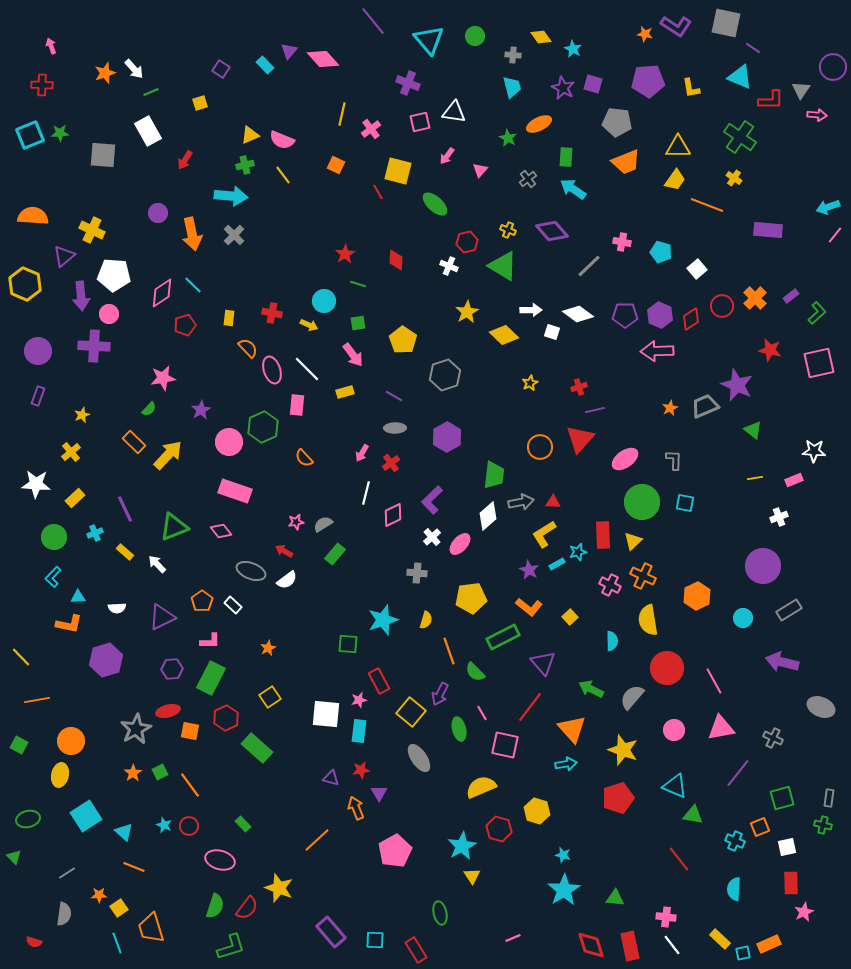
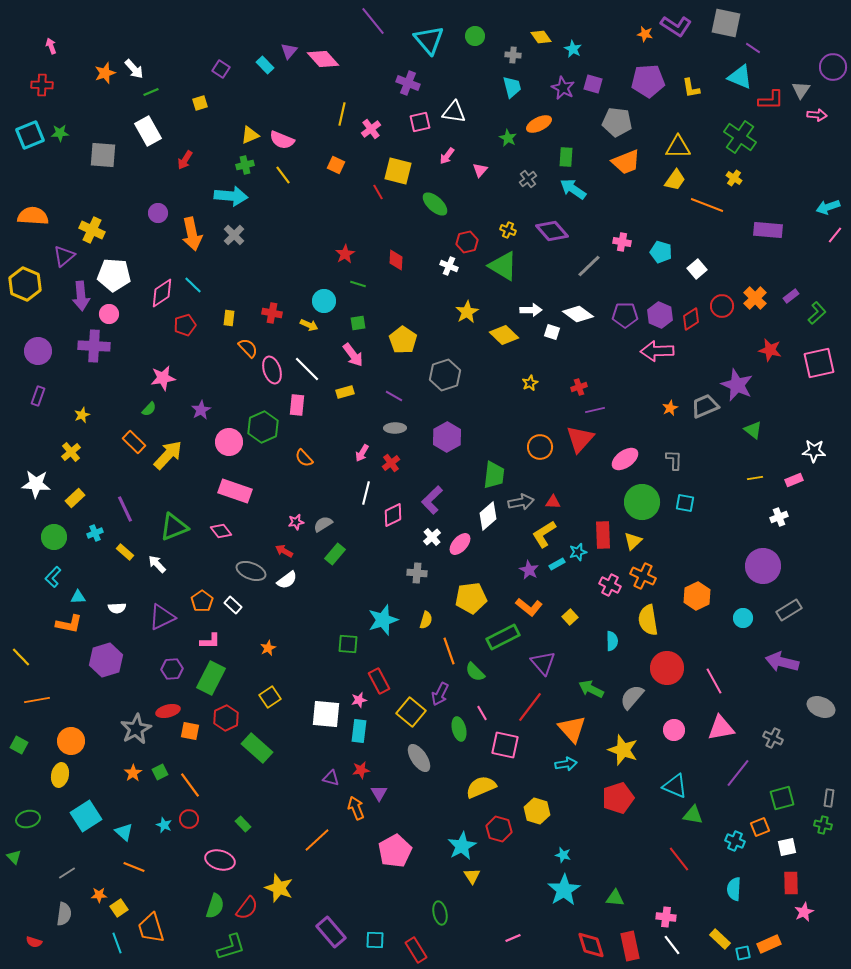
red circle at (189, 826): moved 7 px up
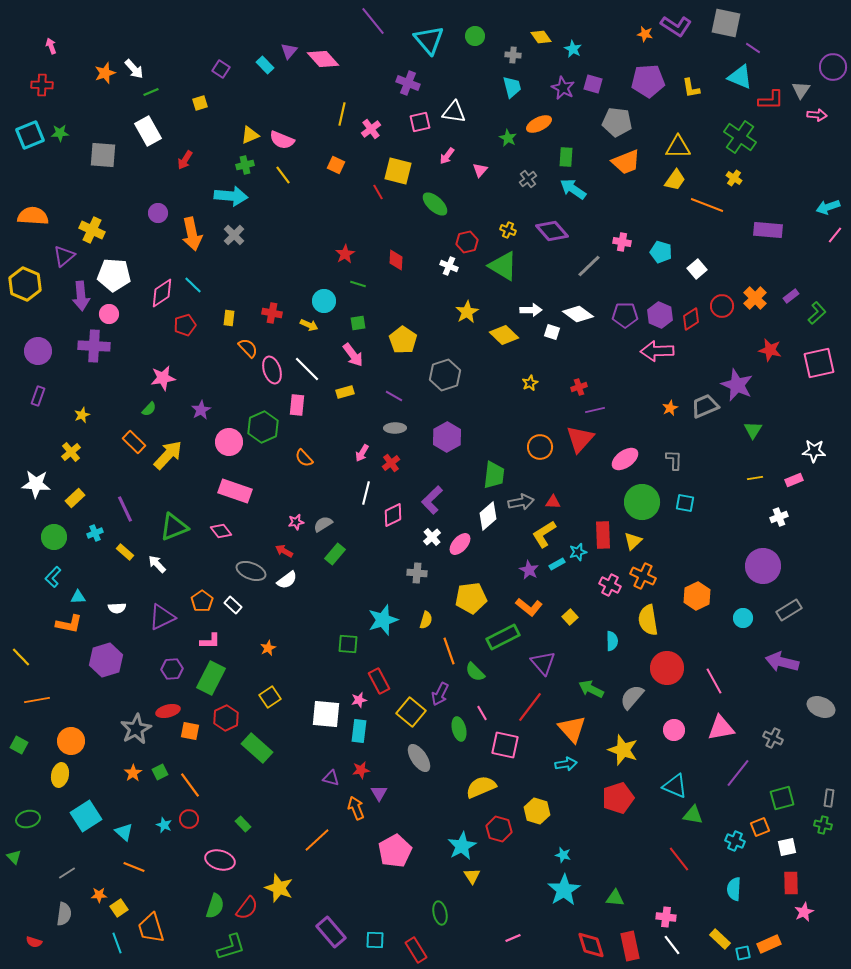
green triangle at (753, 430): rotated 24 degrees clockwise
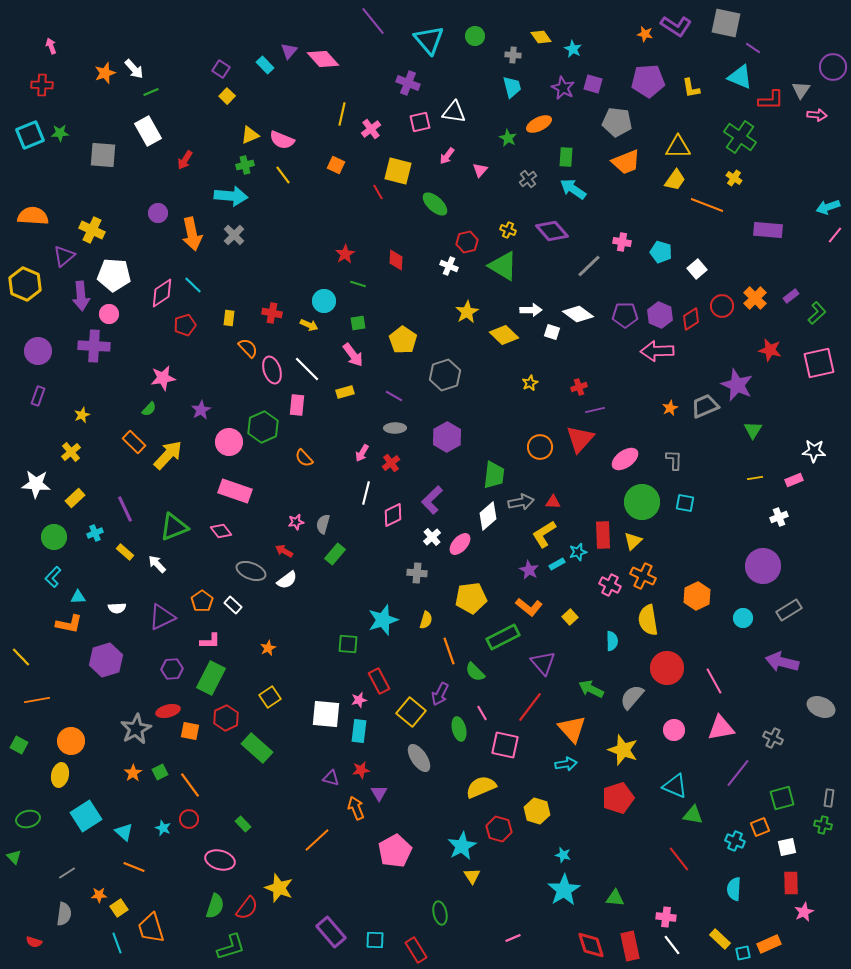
yellow square at (200, 103): moved 27 px right, 7 px up; rotated 28 degrees counterclockwise
gray semicircle at (323, 524): rotated 42 degrees counterclockwise
cyan star at (164, 825): moved 1 px left, 3 px down
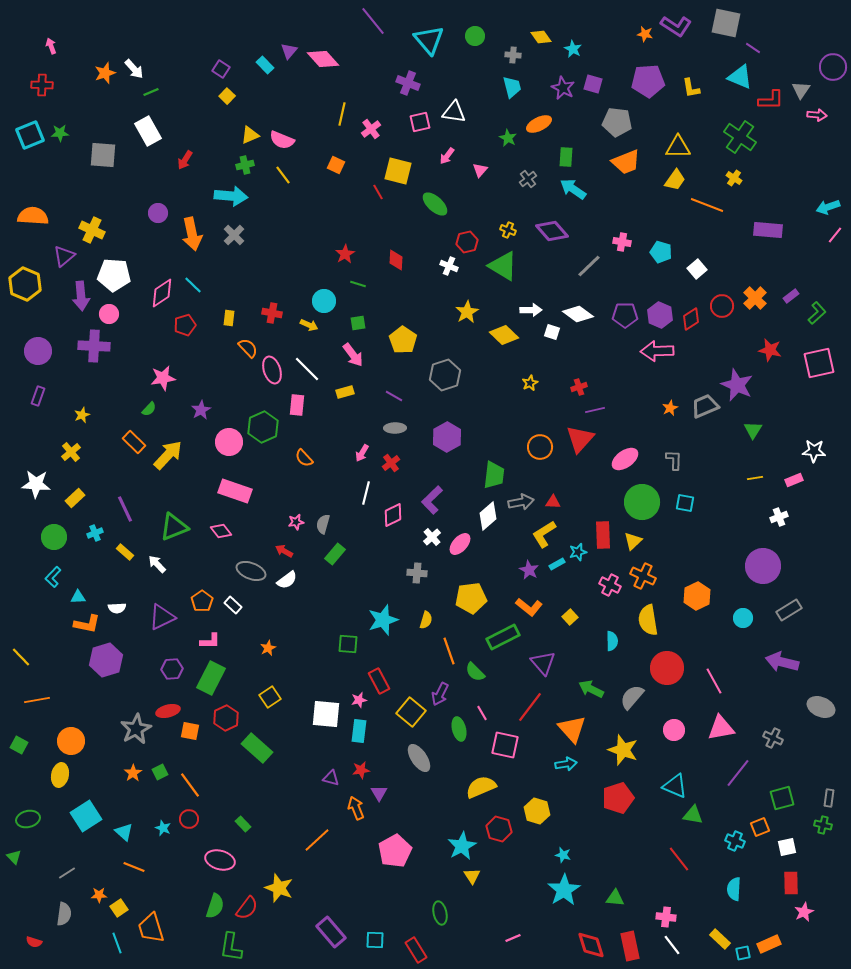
orange L-shape at (69, 624): moved 18 px right
green L-shape at (231, 947): rotated 116 degrees clockwise
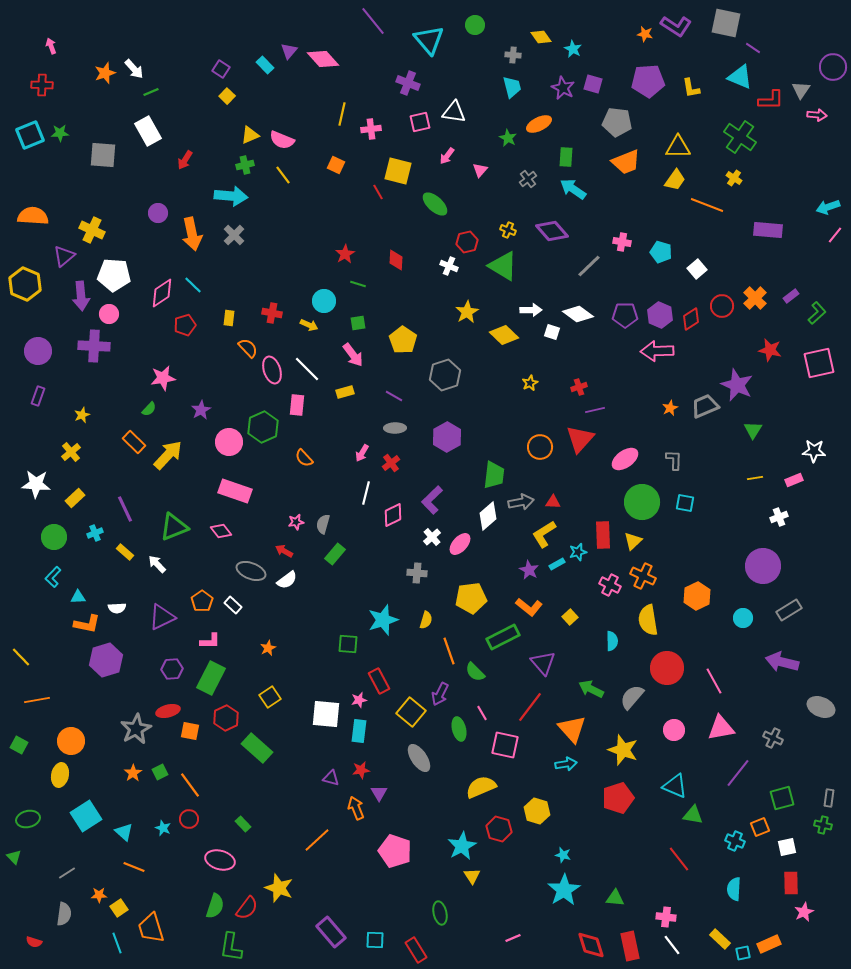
green circle at (475, 36): moved 11 px up
pink cross at (371, 129): rotated 30 degrees clockwise
pink pentagon at (395, 851): rotated 24 degrees counterclockwise
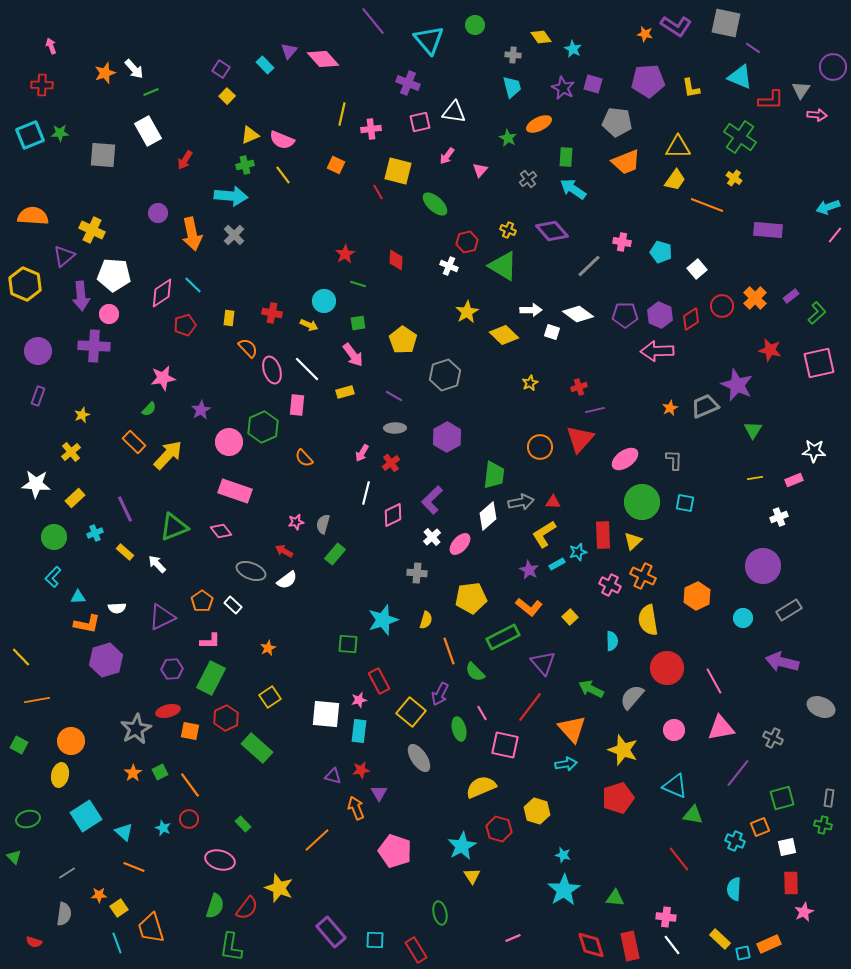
purple triangle at (331, 778): moved 2 px right, 2 px up
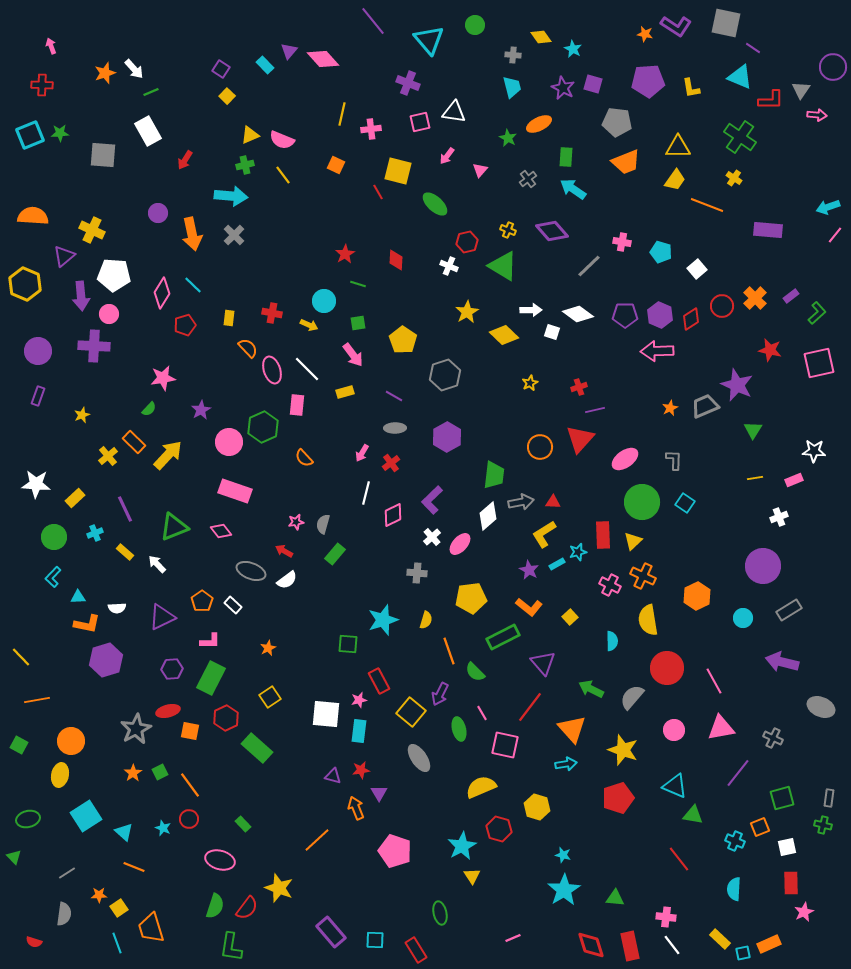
pink diamond at (162, 293): rotated 24 degrees counterclockwise
yellow cross at (71, 452): moved 37 px right, 4 px down
cyan square at (685, 503): rotated 24 degrees clockwise
yellow hexagon at (537, 811): moved 4 px up
